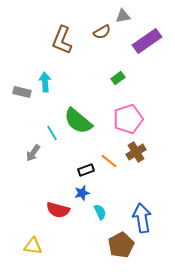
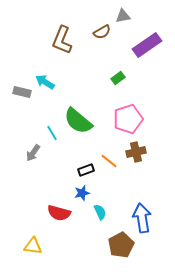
purple rectangle: moved 4 px down
cyan arrow: rotated 54 degrees counterclockwise
brown cross: rotated 18 degrees clockwise
red semicircle: moved 1 px right, 3 px down
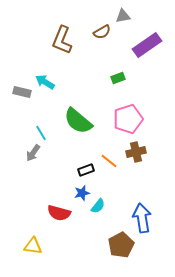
green rectangle: rotated 16 degrees clockwise
cyan line: moved 11 px left
cyan semicircle: moved 2 px left, 6 px up; rotated 63 degrees clockwise
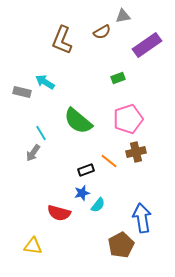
cyan semicircle: moved 1 px up
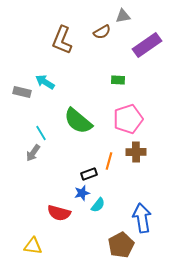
green rectangle: moved 2 px down; rotated 24 degrees clockwise
brown cross: rotated 12 degrees clockwise
orange line: rotated 66 degrees clockwise
black rectangle: moved 3 px right, 4 px down
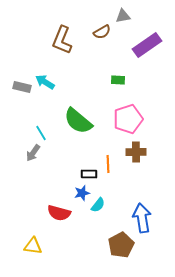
gray rectangle: moved 5 px up
orange line: moved 1 px left, 3 px down; rotated 18 degrees counterclockwise
black rectangle: rotated 21 degrees clockwise
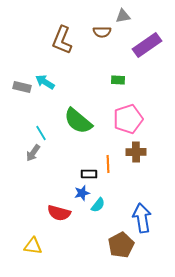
brown semicircle: rotated 30 degrees clockwise
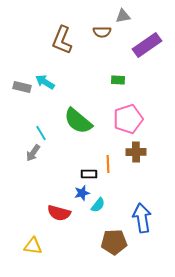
brown pentagon: moved 7 px left, 3 px up; rotated 25 degrees clockwise
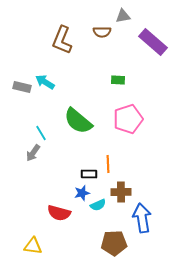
purple rectangle: moved 6 px right, 3 px up; rotated 76 degrees clockwise
brown cross: moved 15 px left, 40 px down
cyan semicircle: rotated 28 degrees clockwise
brown pentagon: moved 1 px down
